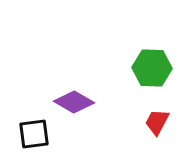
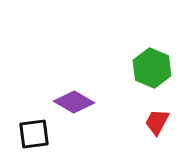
green hexagon: rotated 21 degrees clockwise
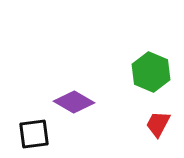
green hexagon: moved 1 px left, 4 px down
red trapezoid: moved 1 px right, 2 px down
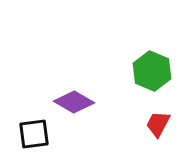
green hexagon: moved 1 px right, 1 px up
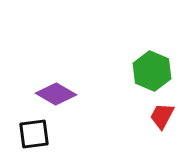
purple diamond: moved 18 px left, 8 px up
red trapezoid: moved 4 px right, 8 px up
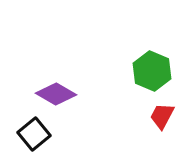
black square: rotated 32 degrees counterclockwise
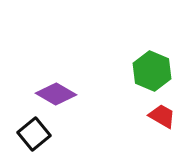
red trapezoid: rotated 92 degrees clockwise
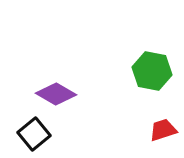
green hexagon: rotated 12 degrees counterclockwise
red trapezoid: moved 1 px right, 14 px down; rotated 48 degrees counterclockwise
